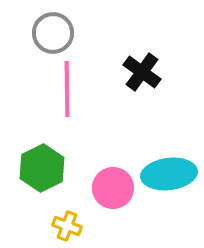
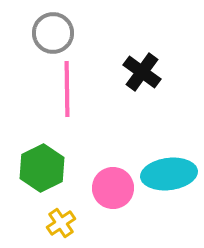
yellow cross: moved 6 px left, 3 px up; rotated 36 degrees clockwise
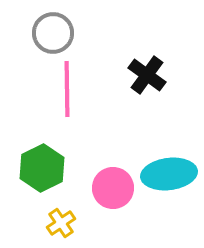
black cross: moved 5 px right, 3 px down
